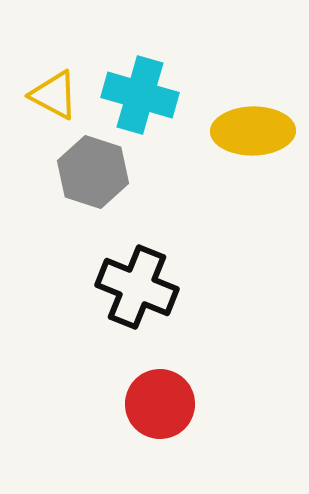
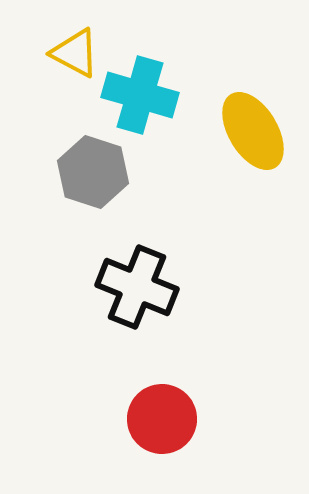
yellow triangle: moved 21 px right, 42 px up
yellow ellipse: rotated 60 degrees clockwise
red circle: moved 2 px right, 15 px down
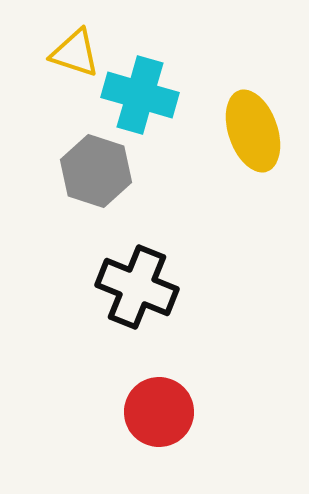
yellow triangle: rotated 10 degrees counterclockwise
yellow ellipse: rotated 12 degrees clockwise
gray hexagon: moved 3 px right, 1 px up
red circle: moved 3 px left, 7 px up
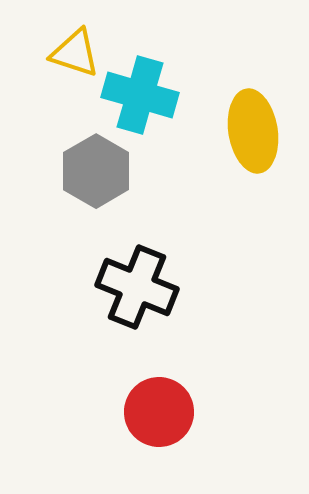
yellow ellipse: rotated 10 degrees clockwise
gray hexagon: rotated 12 degrees clockwise
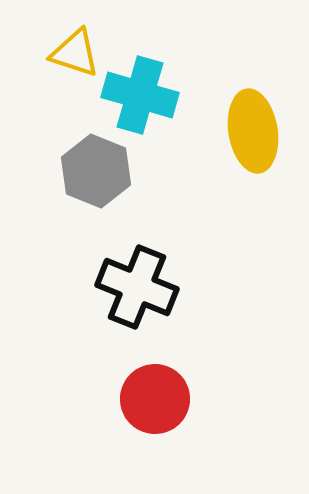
gray hexagon: rotated 8 degrees counterclockwise
red circle: moved 4 px left, 13 px up
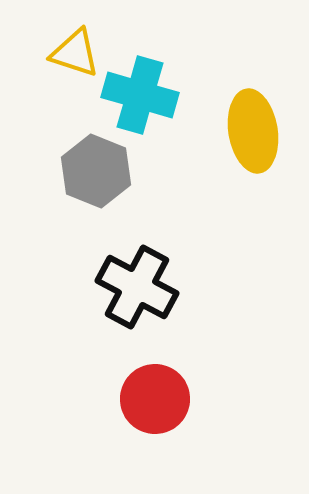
black cross: rotated 6 degrees clockwise
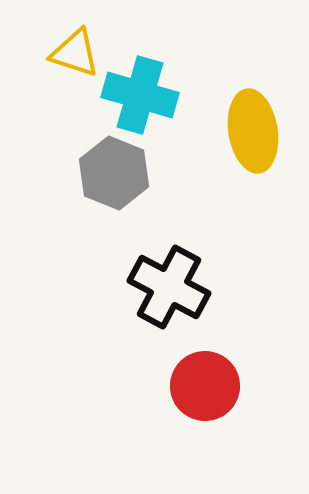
gray hexagon: moved 18 px right, 2 px down
black cross: moved 32 px right
red circle: moved 50 px right, 13 px up
